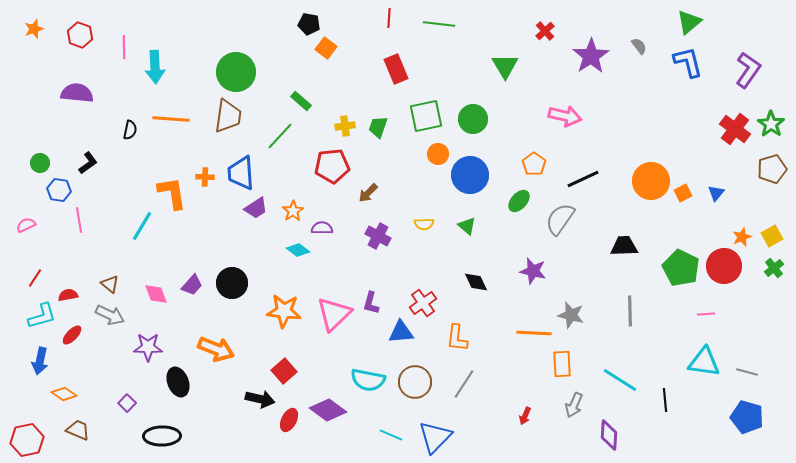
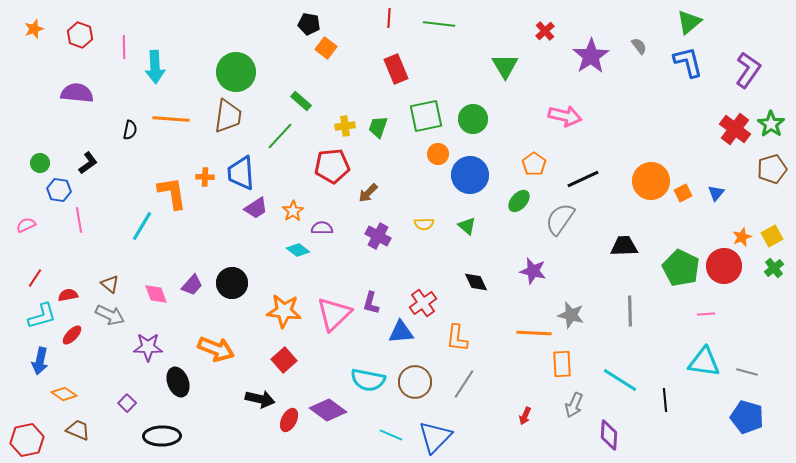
red square at (284, 371): moved 11 px up
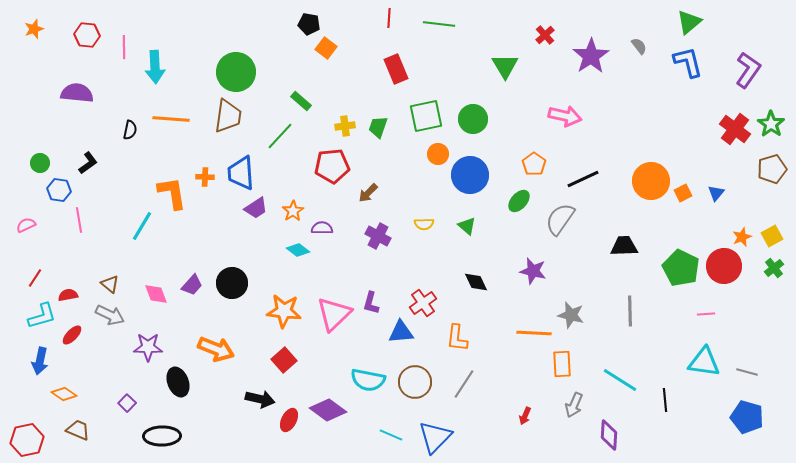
red cross at (545, 31): moved 4 px down
red hexagon at (80, 35): moved 7 px right; rotated 15 degrees counterclockwise
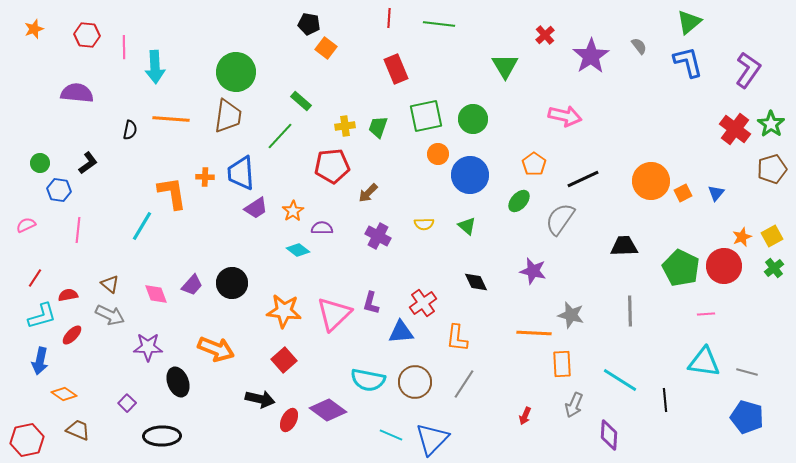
pink line at (79, 220): moved 1 px left, 10 px down; rotated 15 degrees clockwise
blue triangle at (435, 437): moved 3 px left, 2 px down
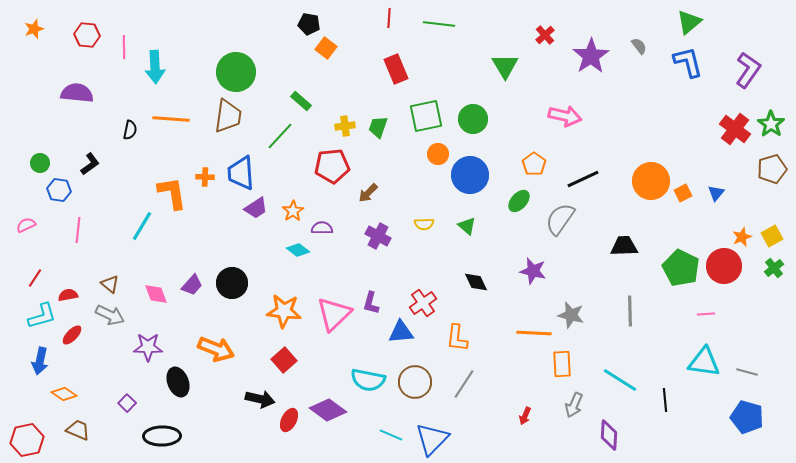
black L-shape at (88, 163): moved 2 px right, 1 px down
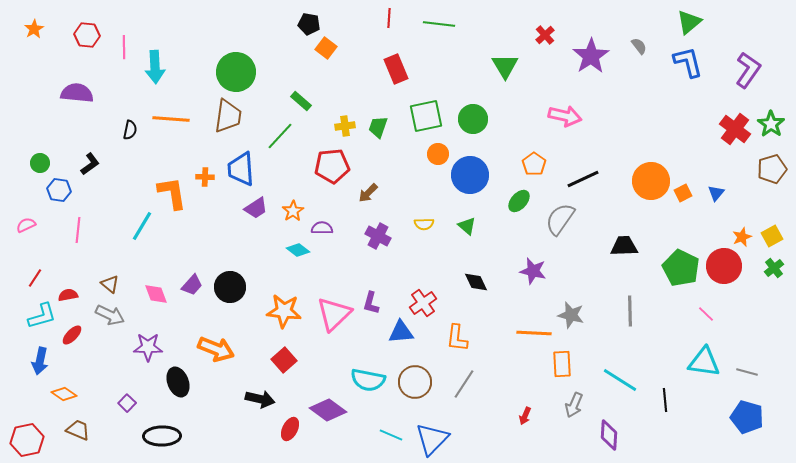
orange star at (34, 29): rotated 12 degrees counterclockwise
blue trapezoid at (241, 173): moved 4 px up
black circle at (232, 283): moved 2 px left, 4 px down
pink line at (706, 314): rotated 48 degrees clockwise
red ellipse at (289, 420): moved 1 px right, 9 px down
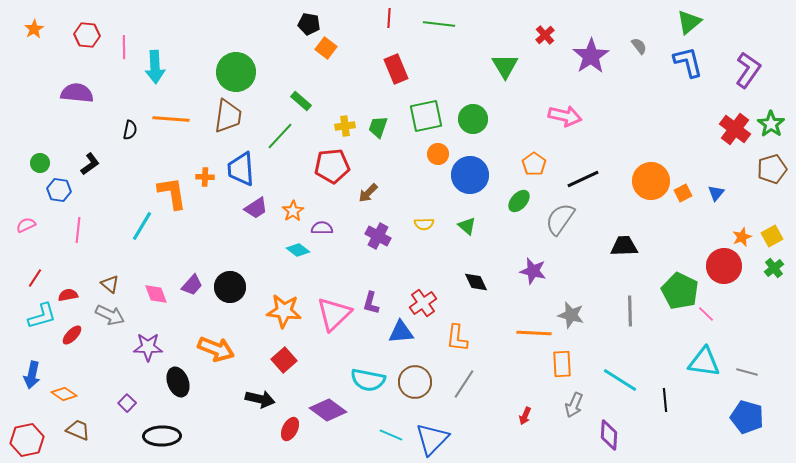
green pentagon at (681, 268): moved 1 px left, 23 px down
blue arrow at (40, 361): moved 8 px left, 14 px down
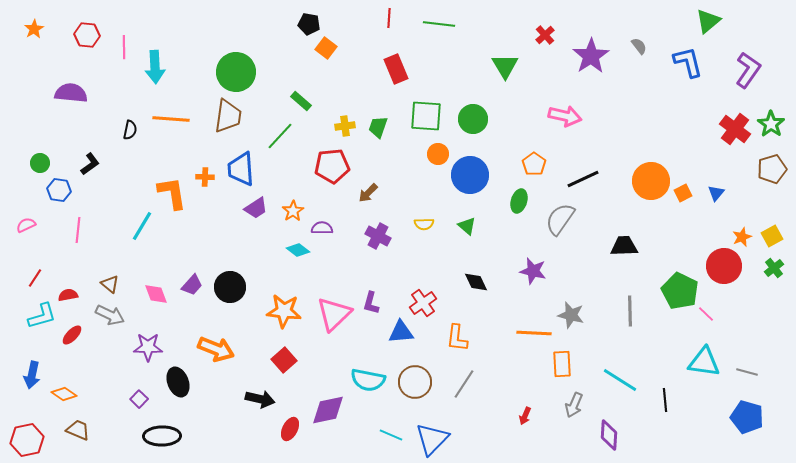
green triangle at (689, 22): moved 19 px right, 1 px up
purple semicircle at (77, 93): moved 6 px left
green square at (426, 116): rotated 16 degrees clockwise
green ellipse at (519, 201): rotated 25 degrees counterclockwise
purple square at (127, 403): moved 12 px right, 4 px up
purple diamond at (328, 410): rotated 48 degrees counterclockwise
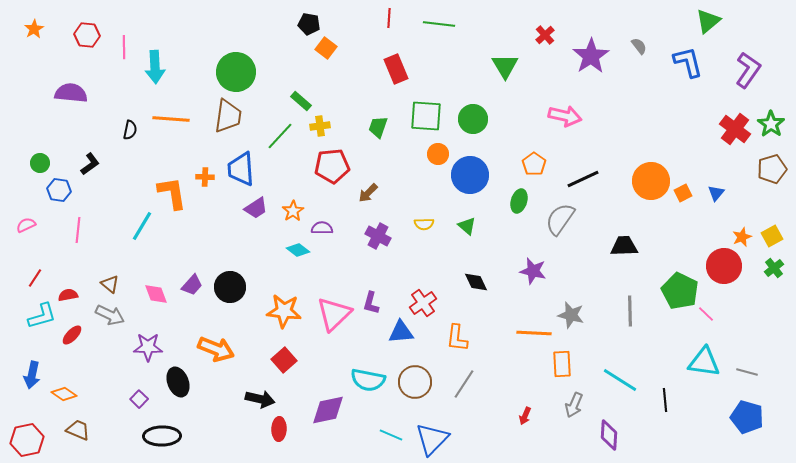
yellow cross at (345, 126): moved 25 px left
red ellipse at (290, 429): moved 11 px left; rotated 25 degrees counterclockwise
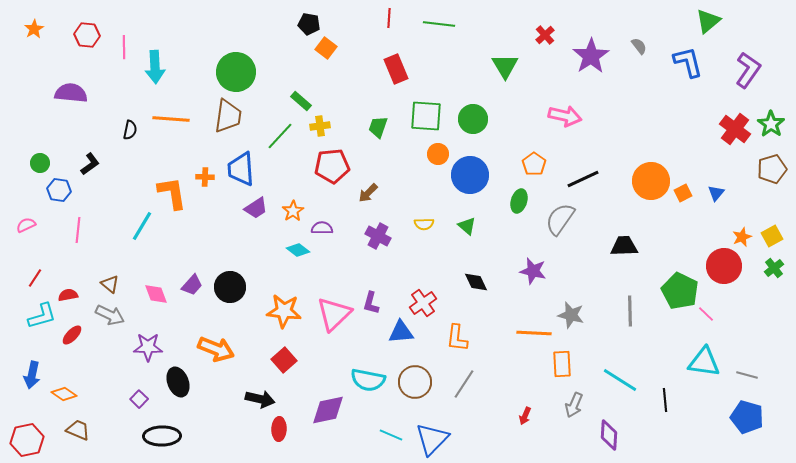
gray line at (747, 372): moved 3 px down
